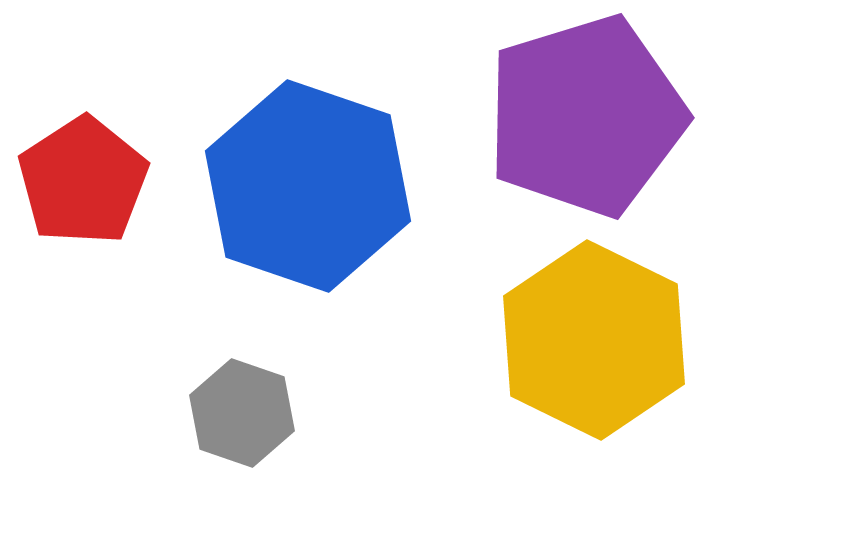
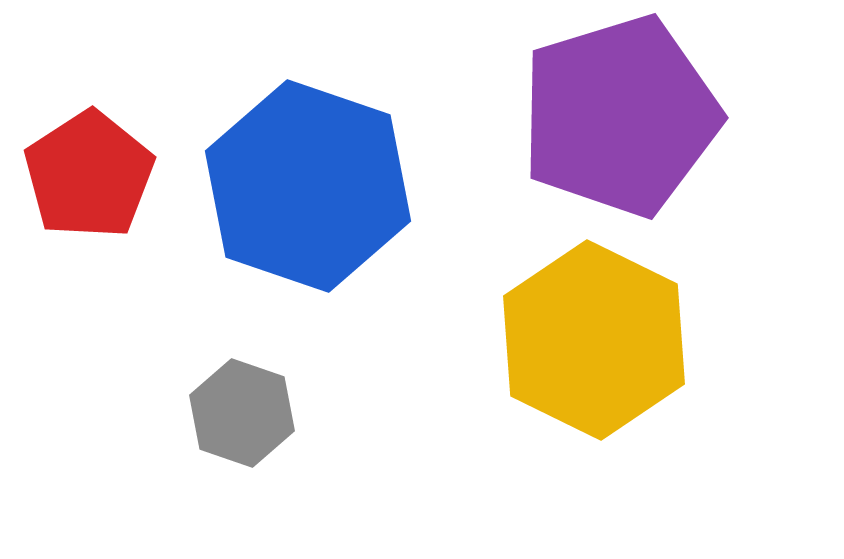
purple pentagon: moved 34 px right
red pentagon: moved 6 px right, 6 px up
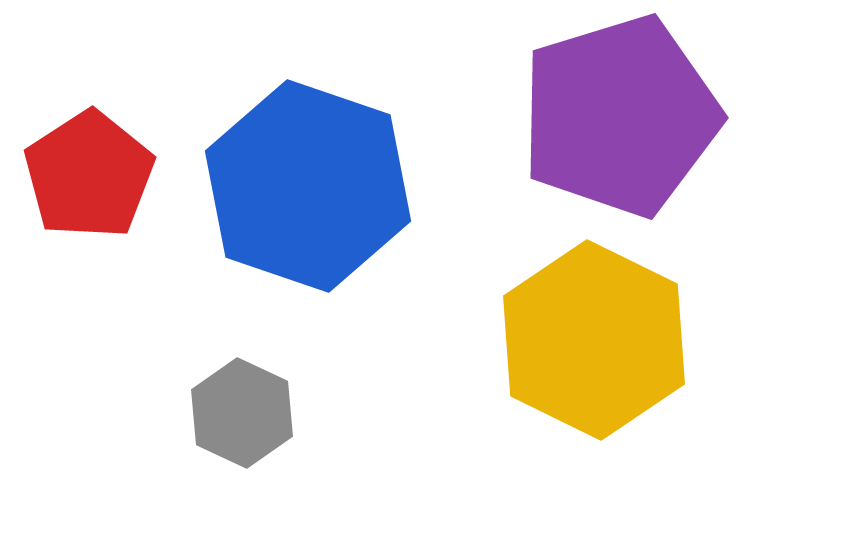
gray hexagon: rotated 6 degrees clockwise
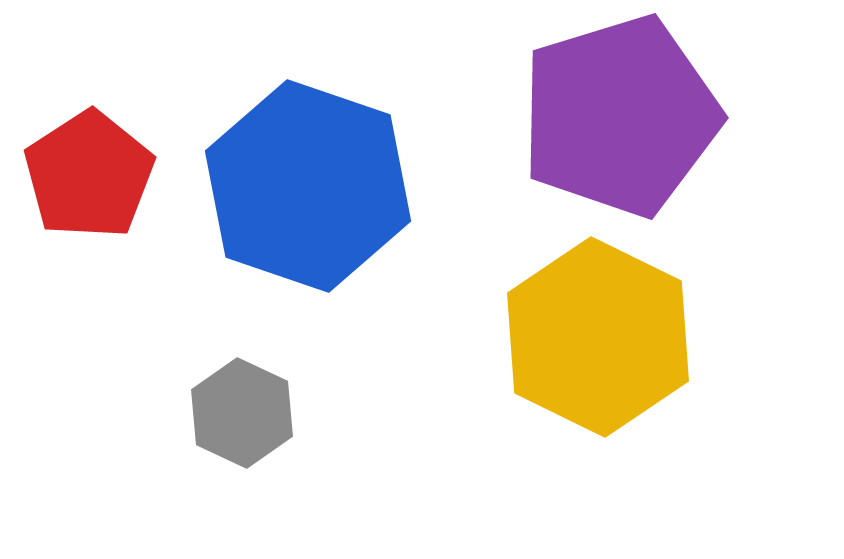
yellow hexagon: moved 4 px right, 3 px up
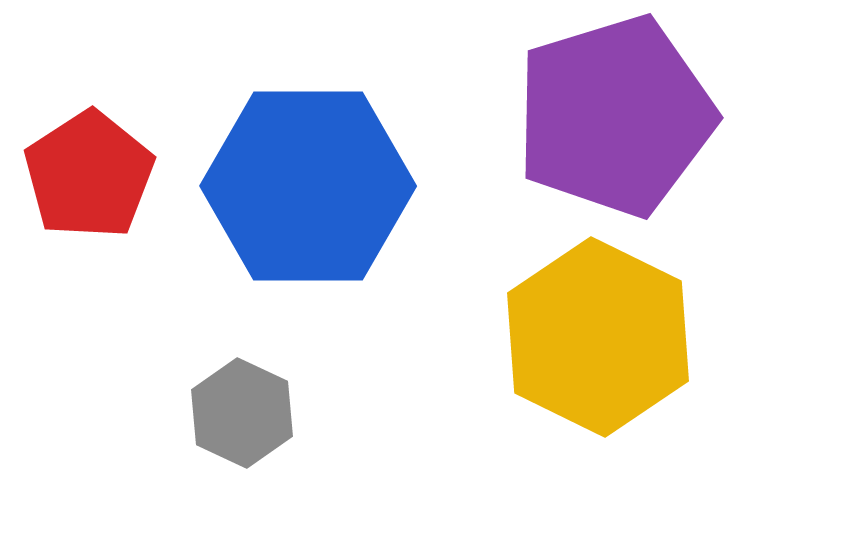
purple pentagon: moved 5 px left
blue hexagon: rotated 19 degrees counterclockwise
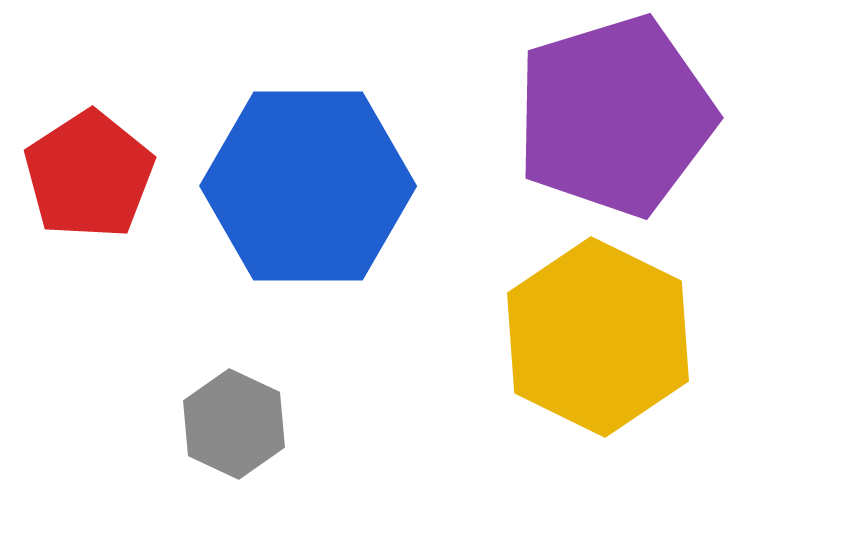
gray hexagon: moved 8 px left, 11 px down
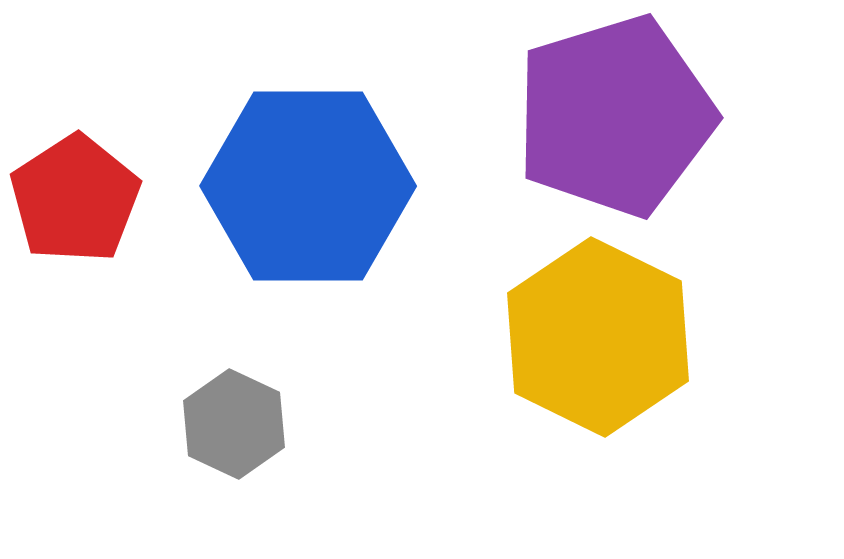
red pentagon: moved 14 px left, 24 px down
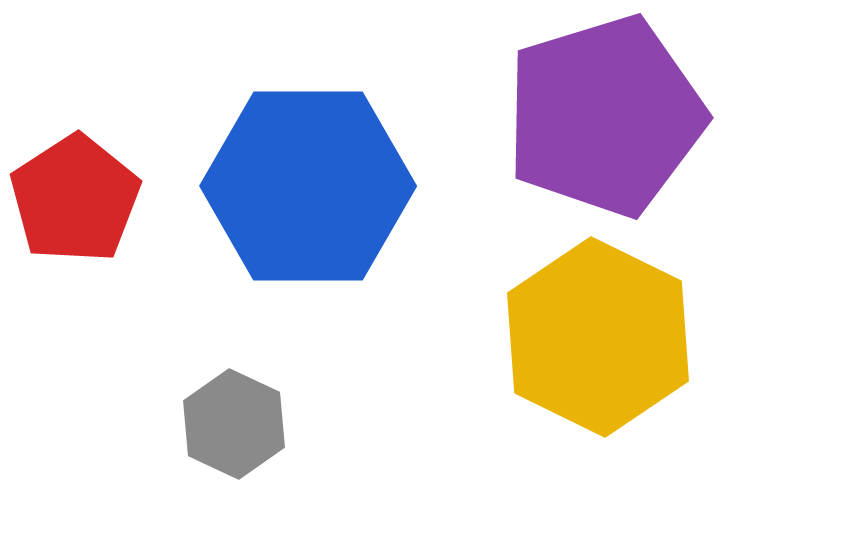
purple pentagon: moved 10 px left
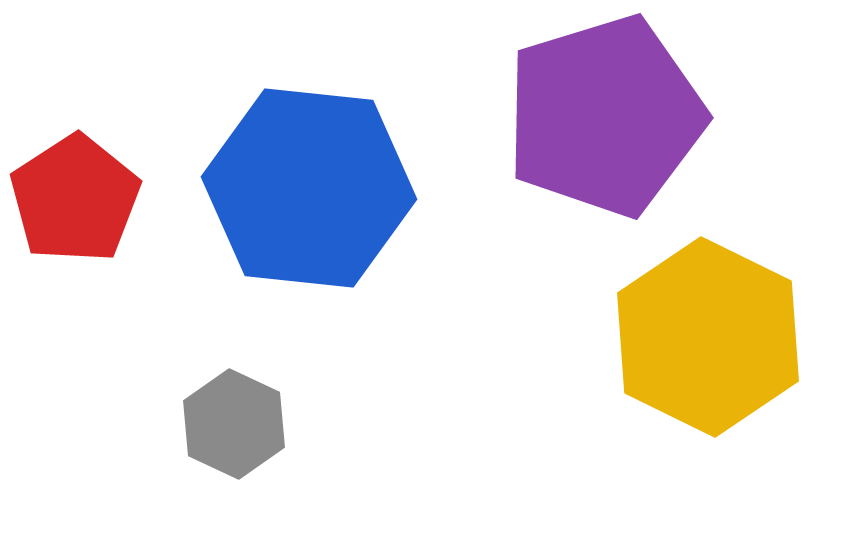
blue hexagon: moved 1 px right, 2 px down; rotated 6 degrees clockwise
yellow hexagon: moved 110 px right
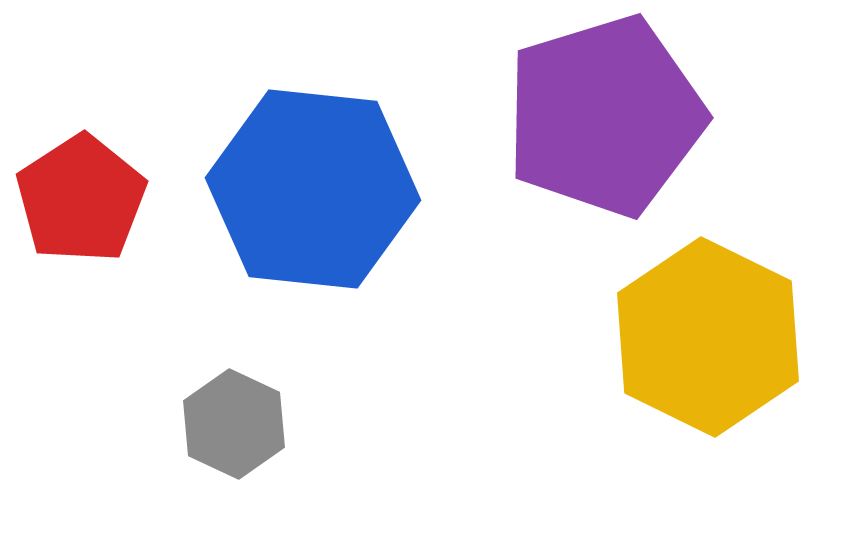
blue hexagon: moved 4 px right, 1 px down
red pentagon: moved 6 px right
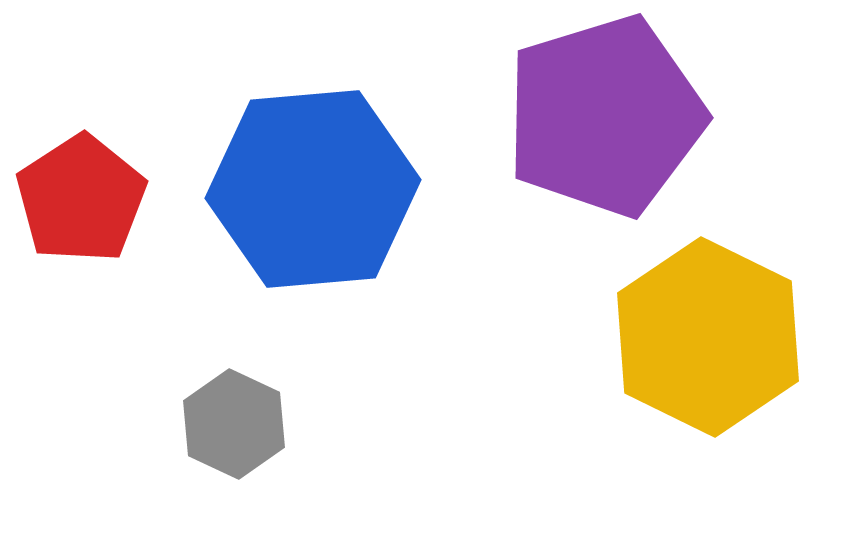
blue hexagon: rotated 11 degrees counterclockwise
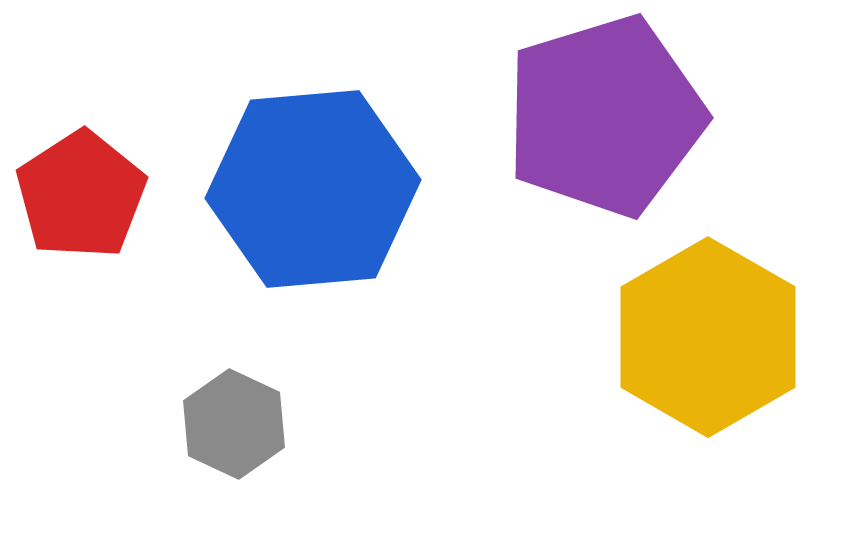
red pentagon: moved 4 px up
yellow hexagon: rotated 4 degrees clockwise
